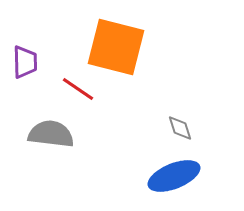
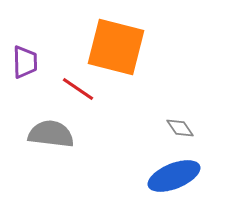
gray diamond: rotated 16 degrees counterclockwise
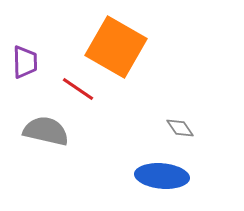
orange square: rotated 16 degrees clockwise
gray semicircle: moved 5 px left, 3 px up; rotated 6 degrees clockwise
blue ellipse: moved 12 px left; rotated 27 degrees clockwise
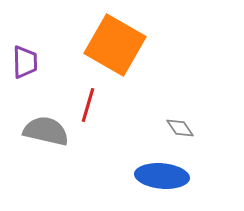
orange square: moved 1 px left, 2 px up
red line: moved 10 px right, 16 px down; rotated 72 degrees clockwise
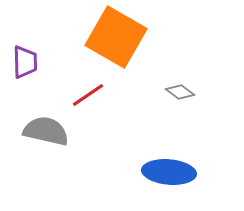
orange square: moved 1 px right, 8 px up
red line: moved 10 px up; rotated 40 degrees clockwise
gray diamond: moved 36 px up; rotated 20 degrees counterclockwise
blue ellipse: moved 7 px right, 4 px up
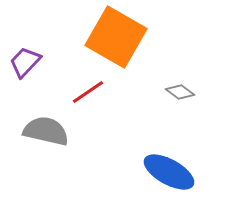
purple trapezoid: rotated 136 degrees counterclockwise
red line: moved 3 px up
blue ellipse: rotated 24 degrees clockwise
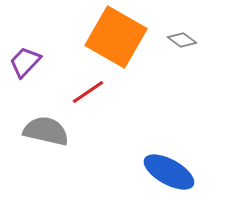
gray diamond: moved 2 px right, 52 px up
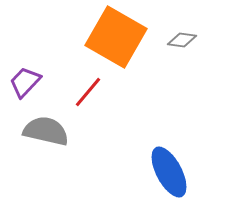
gray diamond: rotated 28 degrees counterclockwise
purple trapezoid: moved 20 px down
red line: rotated 16 degrees counterclockwise
blue ellipse: rotated 33 degrees clockwise
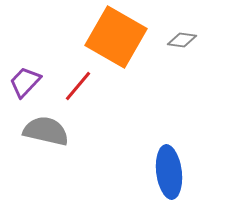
red line: moved 10 px left, 6 px up
blue ellipse: rotated 21 degrees clockwise
